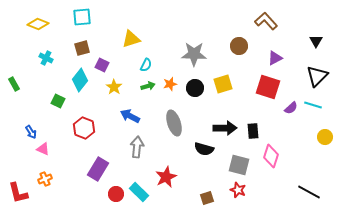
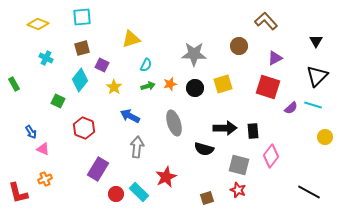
pink diamond at (271, 156): rotated 20 degrees clockwise
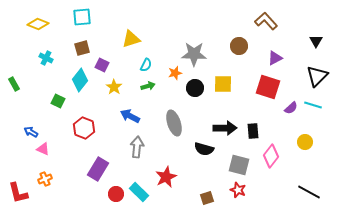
orange star at (170, 84): moved 5 px right, 11 px up
yellow square at (223, 84): rotated 18 degrees clockwise
blue arrow at (31, 132): rotated 152 degrees clockwise
yellow circle at (325, 137): moved 20 px left, 5 px down
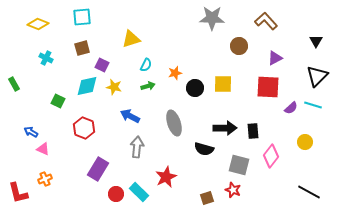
gray star at (194, 54): moved 18 px right, 36 px up
cyan diamond at (80, 80): moved 7 px right, 6 px down; rotated 40 degrees clockwise
yellow star at (114, 87): rotated 21 degrees counterclockwise
red square at (268, 87): rotated 15 degrees counterclockwise
red star at (238, 190): moved 5 px left
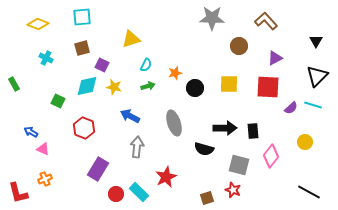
yellow square at (223, 84): moved 6 px right
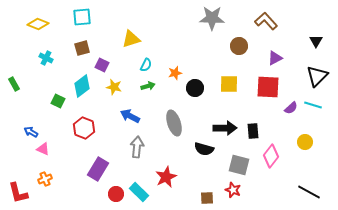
cyan diamond at (87, 86): moved 5 px left; rotated 25 degrees counterclockwise
brown square at (207, 198): rotated 16 degrees clockwise
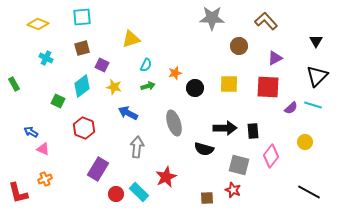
blue arrow at (130, 116): moved 2 px left, 3 px up
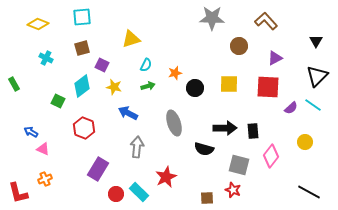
cyan line at (313, 105): rotated 18 degrees clockwise
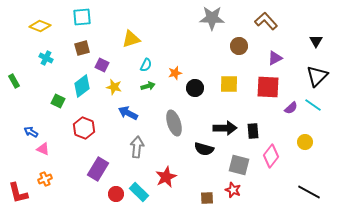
yellow diamond at (38, 24): moved 2 px right, 2 px down
green rectangle at (14, 84): moved 3 px up
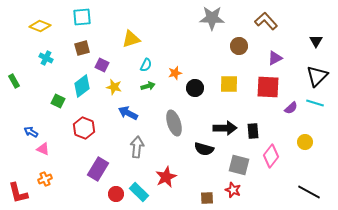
cyan line at (313, 105): moved 2 px right, 2 px up; rotated 18 degrees counterclockwise
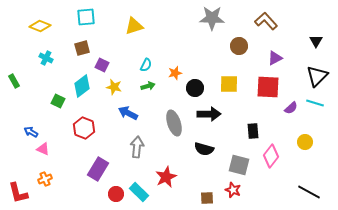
cyan square at (82, 17): moved 4 px right
yellow triangle at (131, 39): moved 3 px right, 13 px up
black arrow at (225, 128): moved 16 px left, 14 px up
